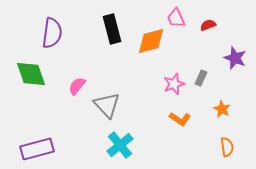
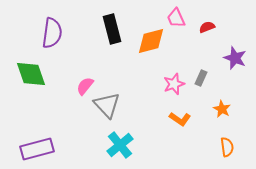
red semicircle: moved 1 px left, 2 px down
pink semicircle: moved 8 px right
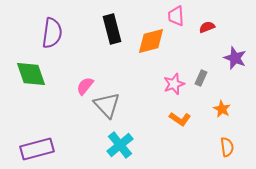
pink trapezoid: moved 2 px up; rotated 20 degrees clockwise
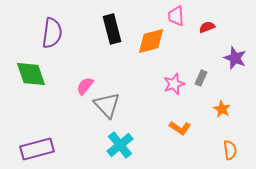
orange L-shape: moved 9 px down
orange semicircle: moved 3 px right, 3 px down
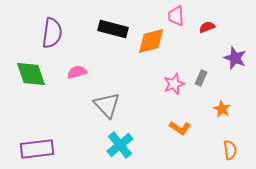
black rectangle: moved 1 px right; rotated 60 degrees counterclockwise
pink semicircle: moved 8 px left, 14 px up; rotated 36 degrees clockwise
purple rectangle: rotated 8 degrees clockwise
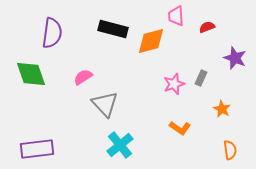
pink semicircle: moved 6 px right, 5 px down; rotated 18 degrees counterclockwise
gray triangle: moved 2 px left, 1 px up
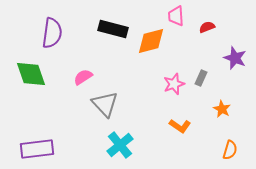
orange L-shape: moved 2 px up
orange semicircle: rotated 24 degrees clockwise
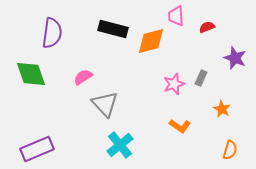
purple rectangle: rotated 16 degrees counterclockwise
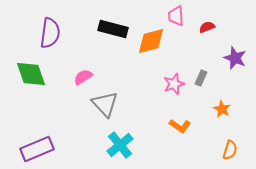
purple semicircle: moved 2 px left
